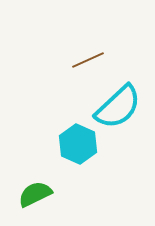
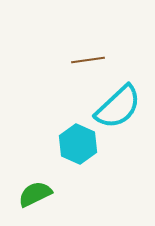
brown line: rotated 16 degrees clockwise
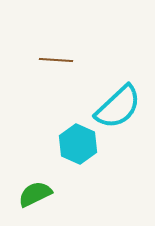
brown line: moved 32 px left; rotated 12 degrees clockwise
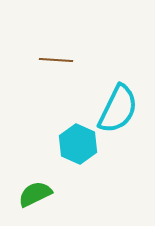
cyan semicircle: moved 2 px down; rotated 21 degrees counterclockwise
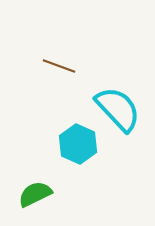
brown line: moved 3 px right, 6 px down; rotated 16 degrees clockwise
cyan semicircle: rotated 69 degrees counterclockwise
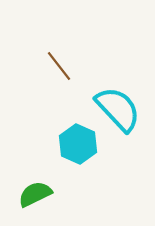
brown line: rotated 32 degrees clockwise
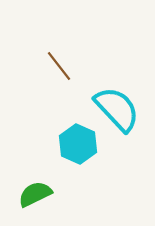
cyan semicircle: moved 1 px left
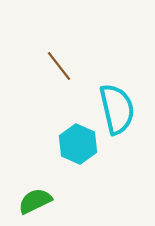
cyan semicircle: rotated 30 degrees clockwise
green semicircle: moved 7 px down
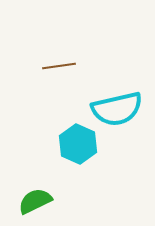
brown line: rotated 60 degrees counterclockwise
cyan semicircle: rotated 90 degrees clockwise
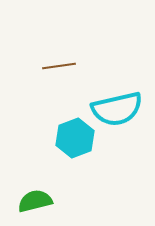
cyan hexagon: moved 3 px left, 6 px up; rotated 15 degrees clockwise
green semicircle: rotated 12 degrees clockwise
